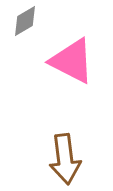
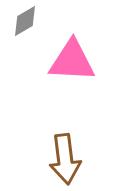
pink triangle: rotated 24 degrees counterclockwise
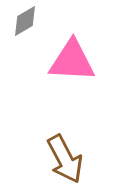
brown arrow: rotated 21 degrees counterclockwise
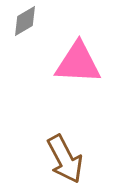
pink triangle: moved 6 px right, 2 px down
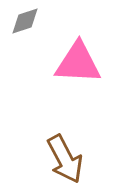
gray diamond: rotated 12 degrees clockwise
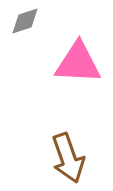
brown arrow: moved 3 px right, 1 px up; rotated 9 degrees clockwise
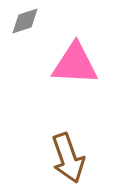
pink triangle: moved 3 px left, 1 px down
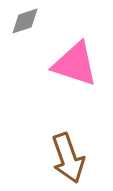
pink triangle: rotated 15 degrees clockwise
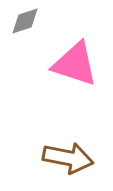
brown arrow: rotated 60 degrees counterclockwise
